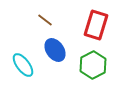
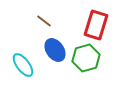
brown line: moved 1 px left, 1 px down
green hexagon: moved 7 px left, 7 px up; rotated 12 degrees clockwise
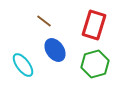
red rectangle: moved 2 px left
green hexagon: moved 9 px right, 6 px down
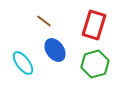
cyan ellipse: moved 2 px up
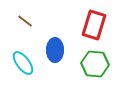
brown line: moved 19 px left
blue ellipse: rotated 35 degrees clockwise
green hexagon: rotated 20 degrees clockwise
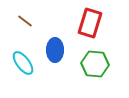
red rectangle: moved 4 px left, 2 px up
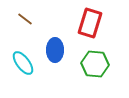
brown line: moved 2 px up
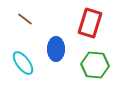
blue ellipse: moved 1 px right, 1 px up
green hexagon: moved 1 px down
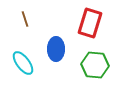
brown line: rotated 35 degrees clockwise
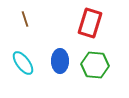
blue ellipse: moved 4 px right, 12 px down
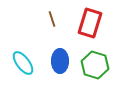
brown line: moved 27 px right
green hexagon: rotated 12 degrees clockwise
